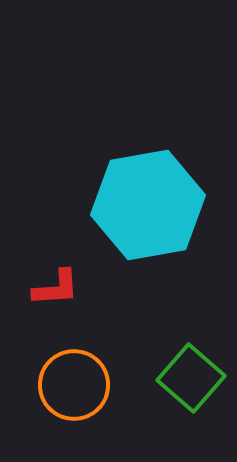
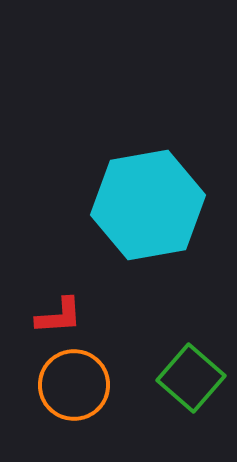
red L-shape: moved 3 px right, 28 px down
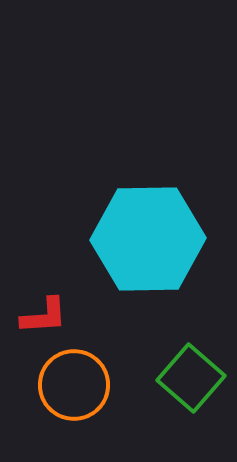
cyan hexagon: moved 34 px down; rotated 9 degrees clockwise
red L-shape: moved 15 px left
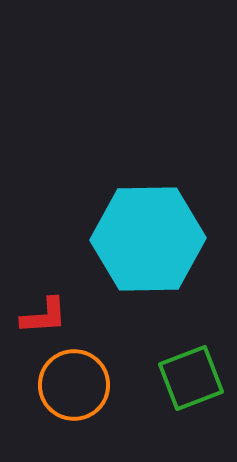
green square: rotated 28 degrees clockwise
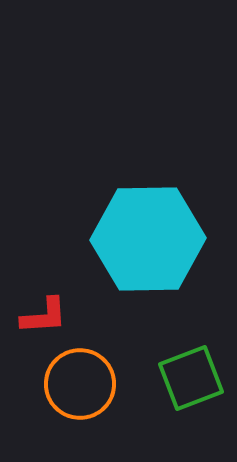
orange circle: moved 6 px right, 1 px up
